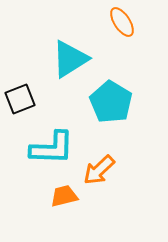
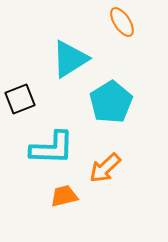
cyan pentagon: rotated 9 degrees clockwise
orange arrow: moved 6 px right, 2 px up
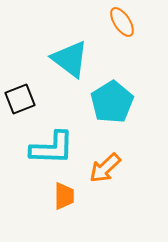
cyan triangle: rotated 51 degrees counterclockwise
cyan pentagon: moved 1 px right
orange trapezoid: rotated 104 degrees clockwise
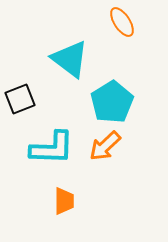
orange arrow: moved 22 px up
orange trapezoid: moved 5 px down
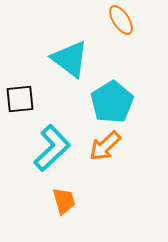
orange ellipse: moved 1 px left, 2 px up
black square: rotated 16 degrees clockwise
cyan L-shape: rotated 45 degrees counterclockwise
orange trapezoid: rotated 16 degrees counterclockwise
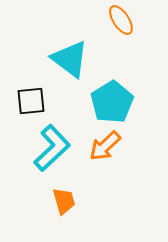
black square: moved 11 px right, 2 px down
